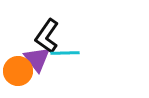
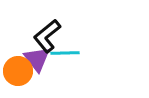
black L-shape: rotated 16 degrees clockwise
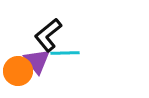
black L-shape: moved 1 px right, 1 px up
purple triangle: moved 2 px down
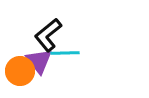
purple triangle: moved 2 px right
orange circle: moved 2 px right
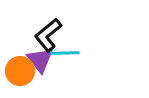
purple triangle: moved 1 px right, 1 px up
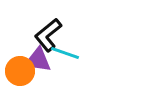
cyan line: rotated 20 degrees clockwise
purple triangle: moved 2 px left; rotated 44 degrees counterclockwise
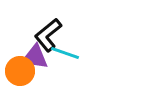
purple triangle: moved 3 px left, 3 px up
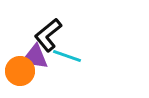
cyan line: moved 2 px right, 3 px down
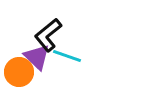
purple triangle: moved 2 px right; rotated 36 degrees clockwise
orange circle: moved 1 px left, 1 px down
